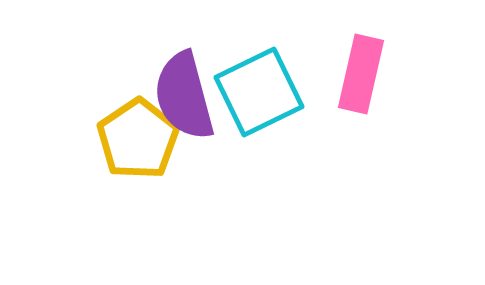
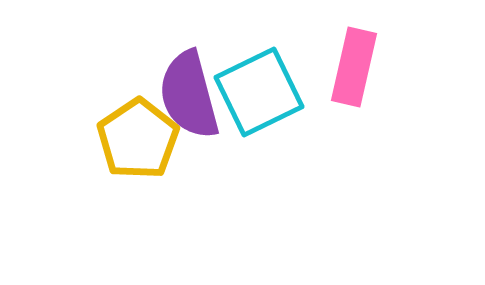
pink rectangle: moved 7 px left, 7 px up
purple semicircle: moved 5 px right, 1 px up
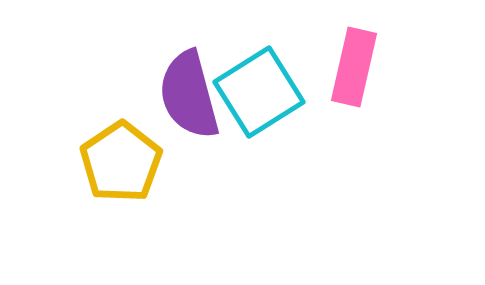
cyan square: rotated 6 degrees counterclockwise
yellow pentagon: moved 17 px left, 23 px down
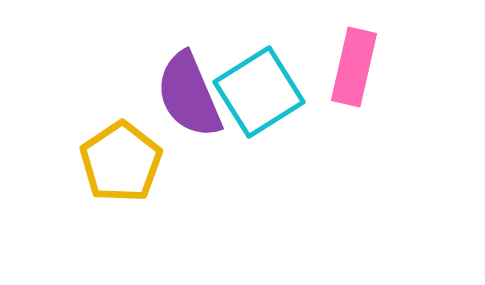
purple semicircle: rotated 8 degrees counterclockwise
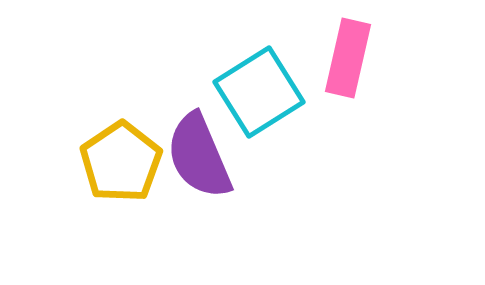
pink rectangle: moved 6 px left, 9 px up
purple semicircle: moved 10 px right, 61 px down
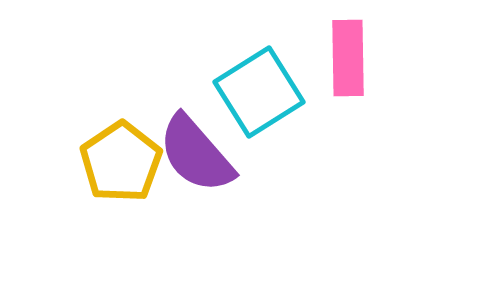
pink rectangle: rotated 14 degrees counterclockwise
purple semicircle: moved 3 px left, 2 px up; rotated 18 degrees counterclockwise
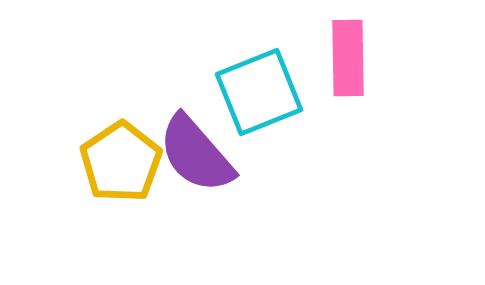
cyan square: rotated 10 degrees clockwise
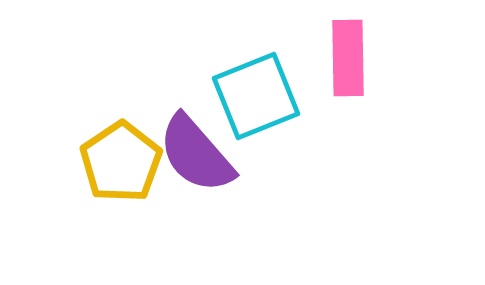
cyan square: moved 3 px left, 4 px down
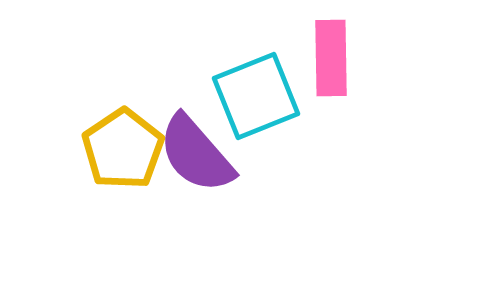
pink rectangle: moved 17 px left
yellow pentagon: moved 2 px right, 13 px up
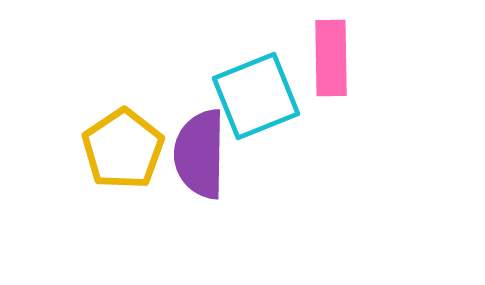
purple semicircle: moved 4 px right; rotated 42 degrees clockwise
